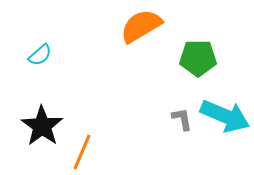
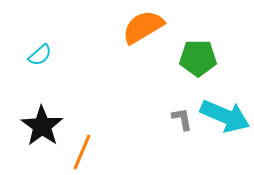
orange semicircle: moved 2 px right, 1 px down
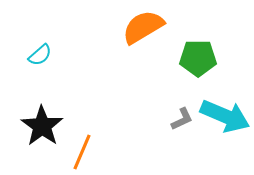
gray L-shape: rotated 75 degrees clockwise
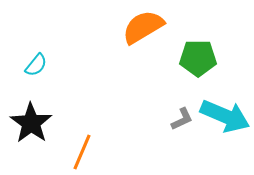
cyan semicircle: moved 4 px left, 10 px down; rotated 10 degrees counterclockwise
black star: moved 11 px left, 3 px up
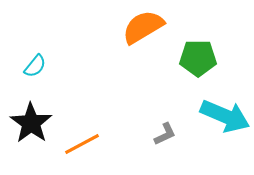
cyan semicircle: moved 1 px left, 1 px down
gray L-shape: moved 17 px left, 15 px down
orange line: moved 8 px up; rotated 39 degrees clockwise
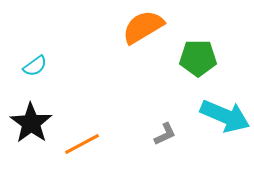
cyan semicircle: rotated 15 degrees clockwise
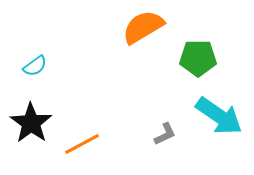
cyan arrow: moved 6 px left; rotated 12 degrees clockwise
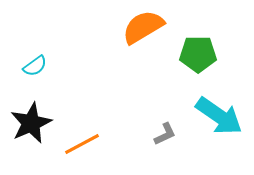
green pentagon: moved 4 px up
black star: rotated 12 degrees clockwise
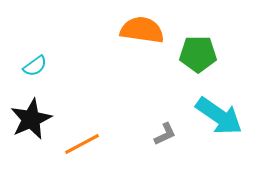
orange semicircle: moved 1 px left, 3 px down; rotated 39 degrees clockwise
black star: moved 4 px up
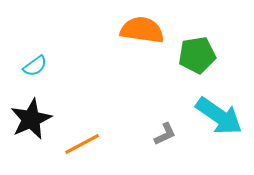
green pentagon: moved 1 px left, 1 px down; rotated 9 degrees counterclockwise
